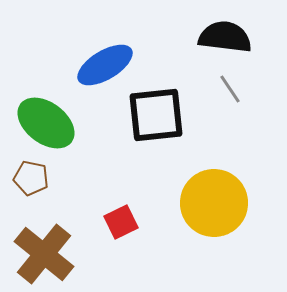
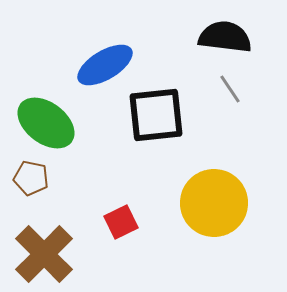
brown cross: rotated 6 degrees clockwise
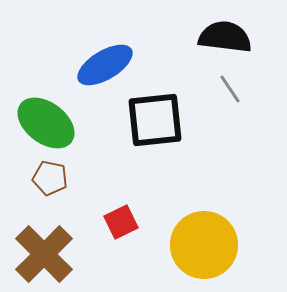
black square: moved 1 px left, 5 px down
brown pentagon: moved 19 px right
yellow circle: moved 10 px left, 42 px down
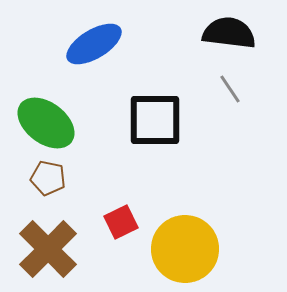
black semicircle: moved 4 px right, 4 px up
blue ellipse: moved 11 px left, 21 px up
black square: rotated 6 degrees clockwise
brown pentagon: moved 2 px left
yellow circle: moved 19 px left, 4 px down
brown cross: moved 4 px right, 5 px up
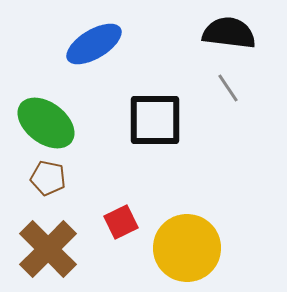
gray line: moved 2 px left, 1 px up
yellow circle: moved 2 px right, 1 px up
